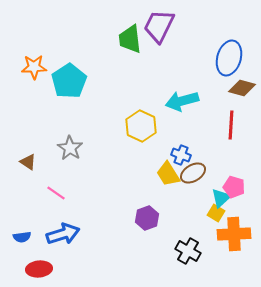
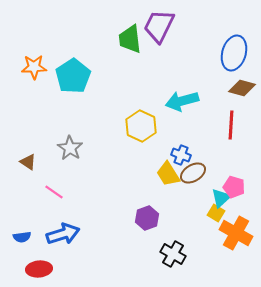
blue ellipse: moved 5 px right, 5 px up
cyan pentagon: moved 4 px right, 5 px up
pink line: moved 2 px left, 1 px up
orange cross: moved 2 px right, 1 px up; rotated 32 degrees clockwise
black cross: moved 15 px left, 3 px down
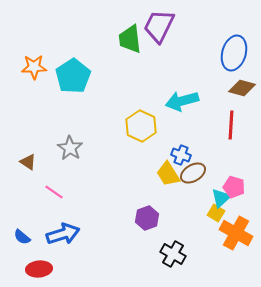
blue semicircle: rotated 48 degrees clockwise
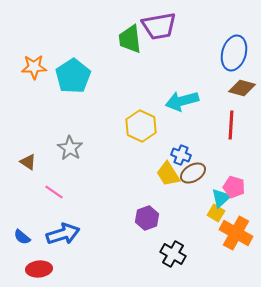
purple trapezoid: rotated 126 degrees counterclockwise
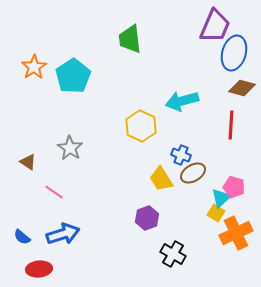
purple trapezoid: moved 56 px right; rotated 57 degrees counterclockwise
orange star: rotated 30 degrees counterclockwise
yellow trapezoid: moved 7 px left, 5 px down
orange cross: rotated 36 degrees clockwise
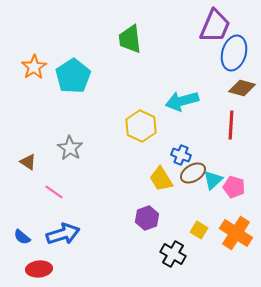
cyan triangle: moved 8 px left, 18 px up
yellow square: moved 17 px left, 17 px down
orange cross: rotated 32 degrees counterclockwise
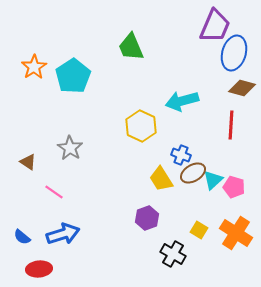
green trapezoid: moved 1 px right, 8 px down; rotated 16 degrees counterclockwise
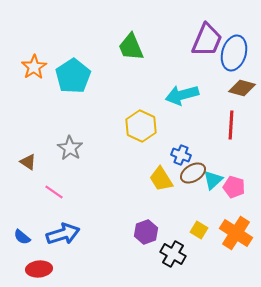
purple trapezoid: moved 8 px left, 14 px down
cyan arrow: moved 6 px up
purple hexagon: moved 1 px left, 14 px down
